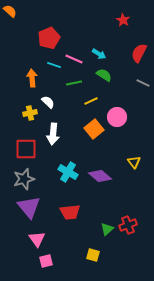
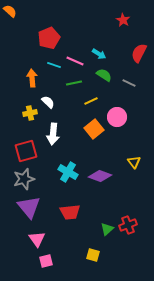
pink line: moved 1 px right, 2 px down
gray line: moved 14 px left
red square: moved 2 px down; rotated 15 degrees counterclockwise
purple diamond: rotated 20 degrees counterclockwise
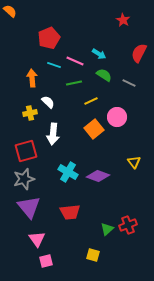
purple diamond: moved 2 px left
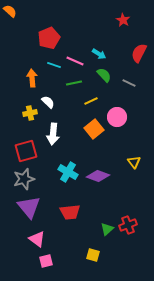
green semicircle: rotated 14 degrees clockwise
pink triangle: rotated 18 degrees counterclockwise
